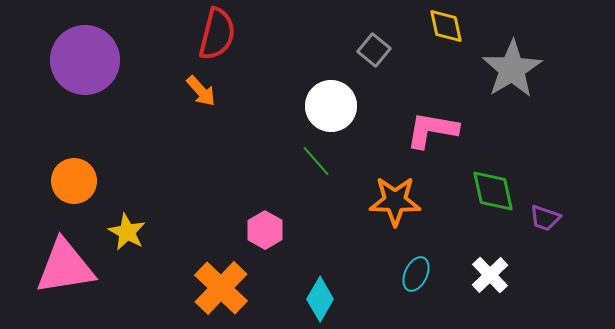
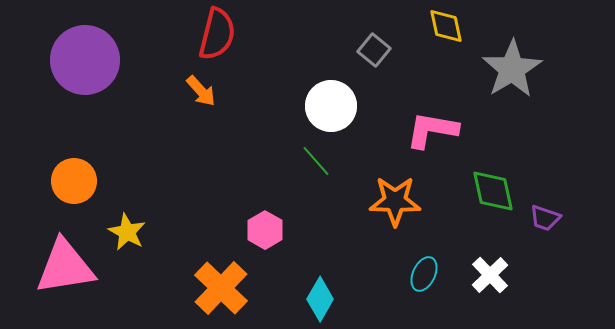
cyan ellipse: moved 8 px right
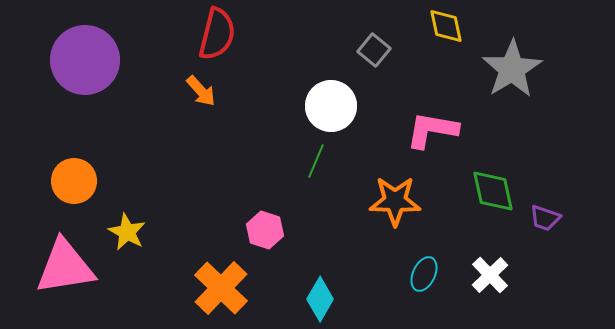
green line: rotated 64 degrees clockwise
pink hexagon: rotated 12 degrees counterclockwise
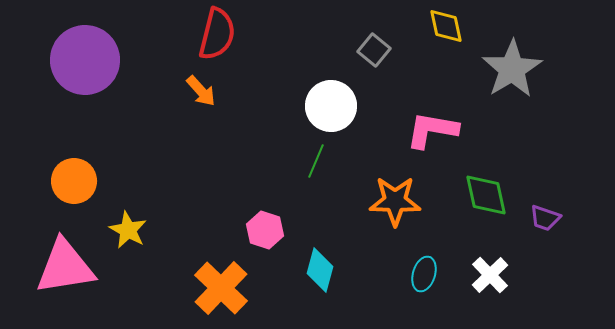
green diamond: moved 7 px left, 4 px down
yellow star: moved 1 px right, 2 px up
cyan ellipse: rotated 8 degrees counterclockwise
cyan diamond: moved 29 px up; rotated 15 degrees counterclockwise
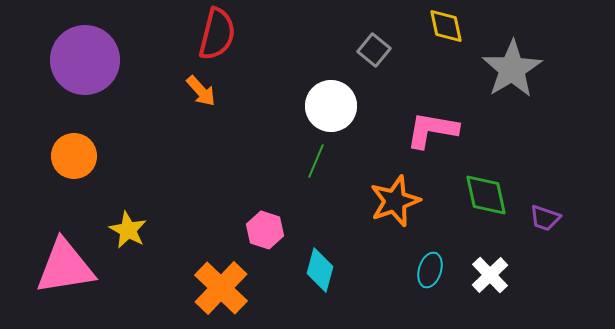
orange circle: moved 25 px up
orange star: rotated 21 degrees counterclockwise
cyan ellipse: moved 6 px right, 4 px up
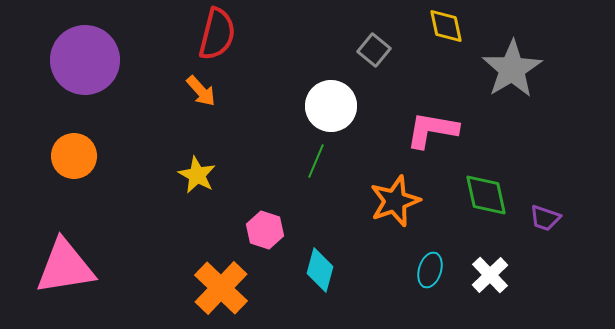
yellow star: moved 69 px right, 55 px up
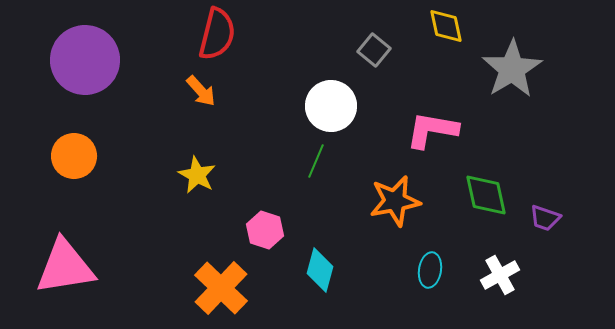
orange star: rotated 9 degrees clockwise
cyan ellipse: rotated 8 degrees counterclockwise
white cross: moved 10 px right; rotated 15 degrees clockwise
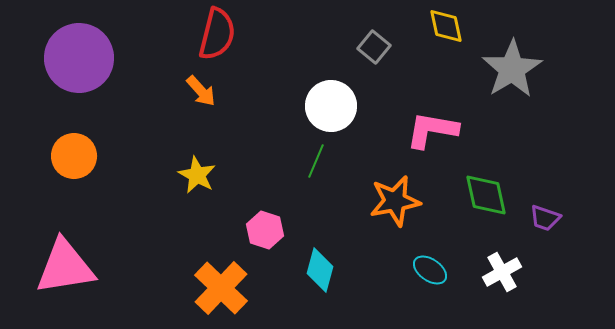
gray square: moved 3 px up
purple circle: moved 6 px left, 2 px up
cyan ellipse: rotated 64 degrees counterclockwise
white cross: moved 2 px right, 3 px up
